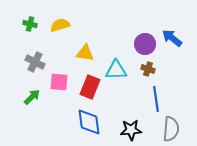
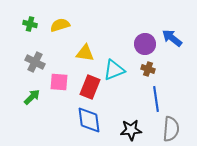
cyan triangle: moved 2 px left; rotated 20 degrees counterclockwise
blue diamond: moved 2 px up
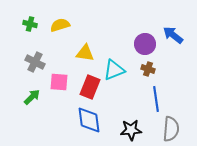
blue arrow: moved 1 px right, 3 px up
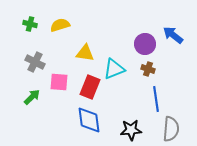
cyan triangle: moved 1 px up
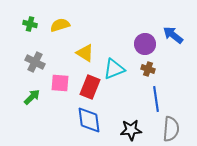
yellow triangle: rotated 24 degrees clockwise
pink square: moved 1 px right, 1 px down
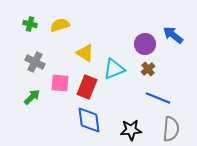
brown cross: rotated 32 degrees clockwise
red rectangle: moved 3 px left
blue line: moved 2 px right, 1 px up; rotated 60 degrees counterclockwise
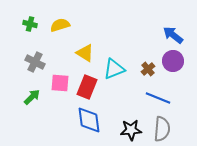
purple circle: moved 28 px right, 17 px down
gray semicircle: moved 9 px left
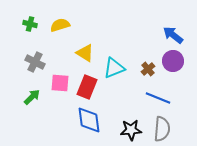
cyan triangle: moved 1 px up
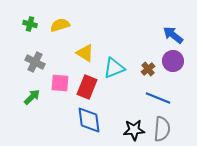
black star: moved 3 px right
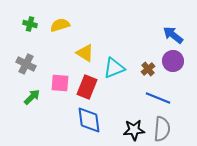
gray cross: moved 9 px left, 2 px down
